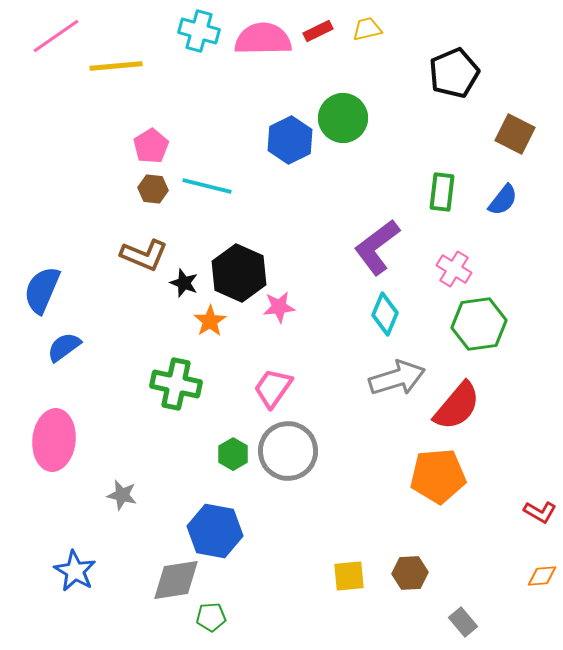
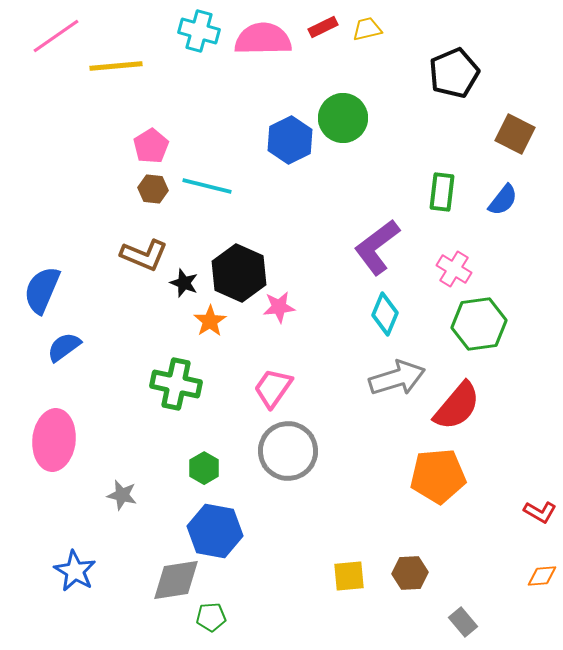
red rectangle at (318, 31): moved 5 px right, 4 px up
green hexagon at (233, 454): moved 29 px left, 14 px down
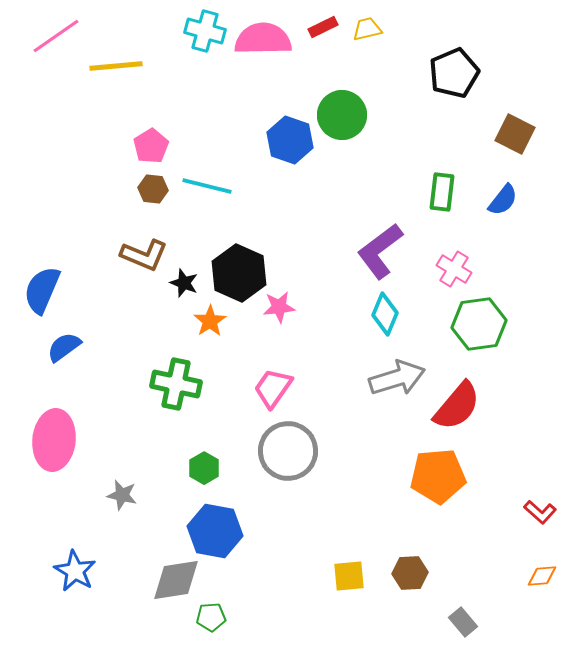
cyan cross at (199, 31): moved 6 px right
green circle at (343, 118): moved 1 px left, 3 px up
blue hexagon at (290, 140): rotated 15 degrees counterclockwise
purple L-shape at (377, 247): moved 3 px right, 4 px down
red L-shape at (540, 512): rotated 12 degrees clockwise
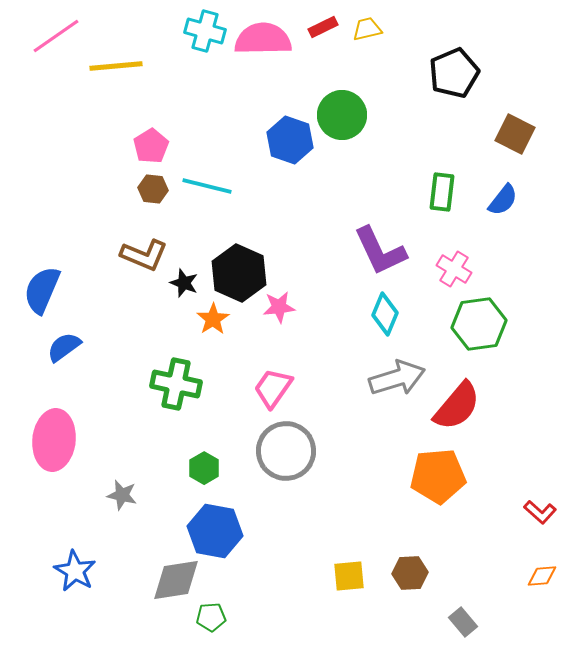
purple L-shape at (380, 251): rotated 78 degrees counterclockwise
orange star at (210, 321): moved 3 px right, 2 px up
gray circle at (288, 451): moved 2 px left
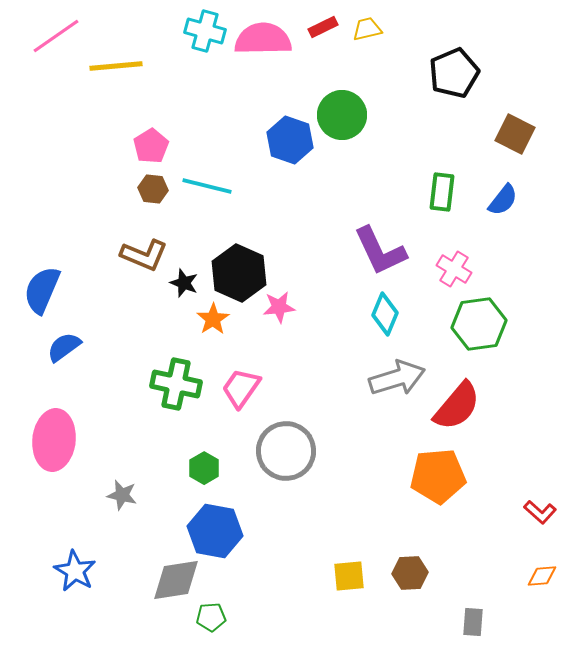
pink trapezoid at (273, 388): moved 32 px left
gray rectangle at (463, 622): moved 10 px right; rotated 44 degrees clockwise
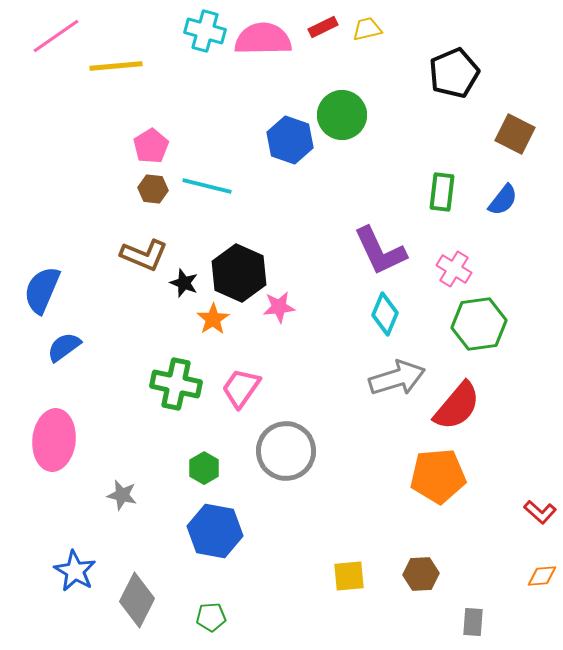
brown hexagon at (410, 573): moved 11 px right, 1 px down
gray diamond at (176, 580): moved 39 px left, 20 px down; rotated 54 degrees counterclockwise
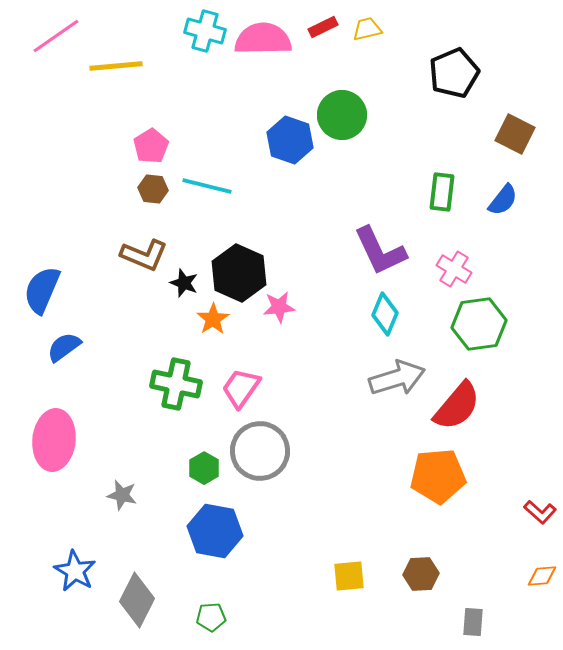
gray circle at (286, 451): moved 26 px left
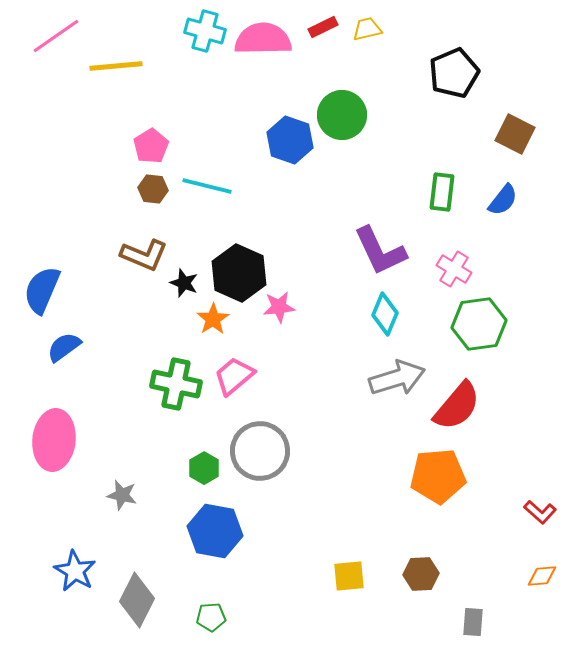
pink trapezoid at (241, 388): moved 7 px left, 12 px up; rotated 15 degrees clockwise
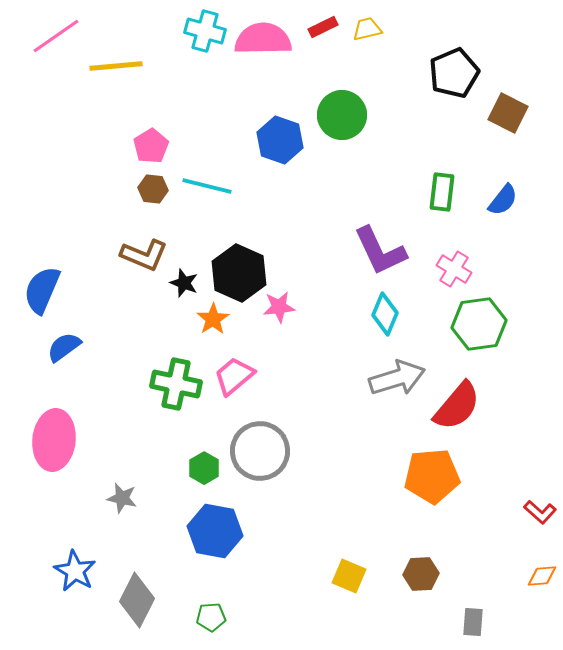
brown square at (515, 134): moved 7 px left, 21 px up
blue hexagon at (290, 140): moved 10 px left
orange pentagon at (438, 476): moved 6 px left
gray star at (122, 495): moved 3 px down
yellow square at (349, 576): rotated 28 degrees clockwise
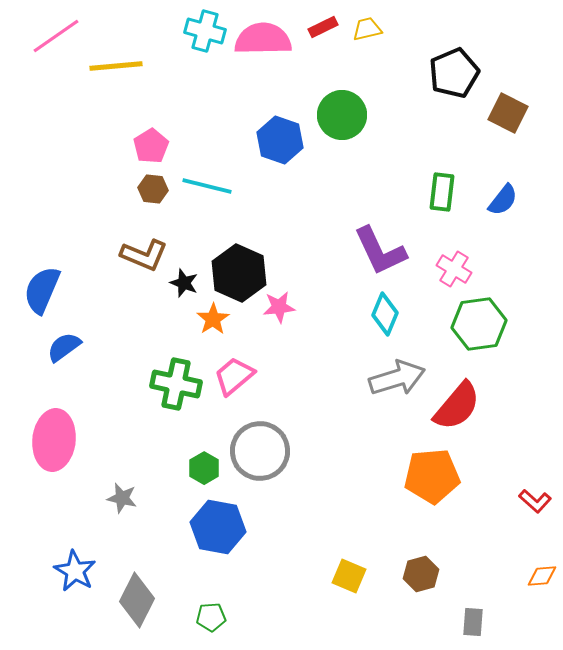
red L-shape at (540, 512): moved 5 px left, 11 px up
blue hexagon at (215, 531): moved 3 px right, 4 px up
brown hexagon at (421, 574): rotated 12 degrees counterclockwise
